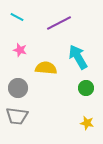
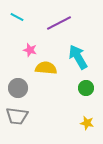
pink star: moved 10 px right
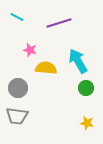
purple line: rotated 10 degrees clockwise
cyan arrow: moved 4 px down
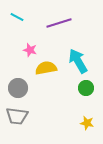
yellow semicircle: rotated 15 degrees counterclockwise
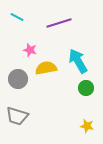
gray circle: moved 9 px up
gray trapezoid: rotated 10 degrees clockwise
yellow star: moved 3 px down
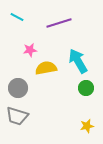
pink star: rotated 24 degrees counterclockwise
gray circle: moved 9 px down
yellow star: rotated 24 degrees counterclockwise
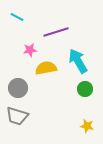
purple line: moved 3 px left, 9 px down
green circle: moved 1 px left, 1 px down
yellow star: rotated 24 degrees clockwise
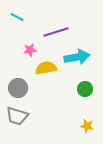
cyan arrow: moved 1 px left, 4 px up; rotated 110 degrees clockwise
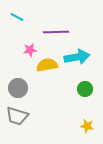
purple line: rotated 15 degrees clockwise
yellow semicircle: moved 1 px right, 3 px up
